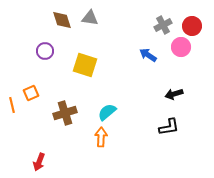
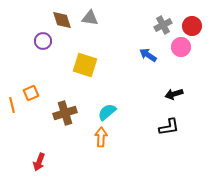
purple circle: moved 2 px left, 10 px up
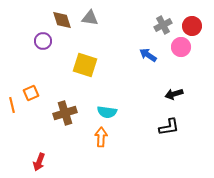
cyan semicircle: rotated 132 degrees counterclockwise
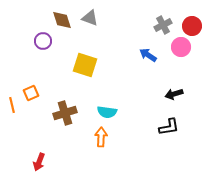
gray triangle: rotated 12 degrees clockwise
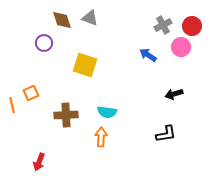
purple circle: moved 1 px right, 2 px down
brown cross: moved 1 px right, 2 px down; rotated 15 degrees clockwise
black L-shape: moved 3 px left, 7 px down
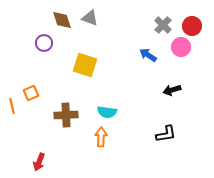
gray cross: rotated 18 degrees counterclockwise
black arrow: moved 2 px left, 4 px up
orange line: moved 1 px down
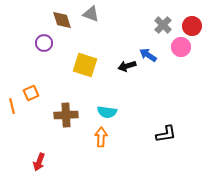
gray triangle: moved 1 px right, 4 px up
black arrow: moved 45 px left, 24 px up
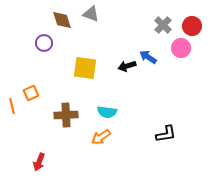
pink circle: moved 1 px down
blue arrow: moved 2 px down
yellow square: moved 3 px down; rotated 10 degrees counterclockwise
orange arrow: rotated 126 degrees counterclockwise
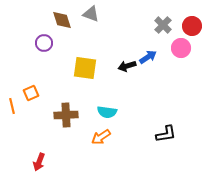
blue arrow: rotated 114 degrees clockwise
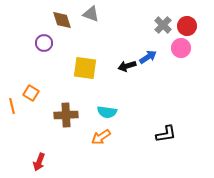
red circle: moved 5 px left
orange square: rotated 35 degrees counterclockwise
